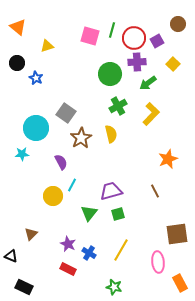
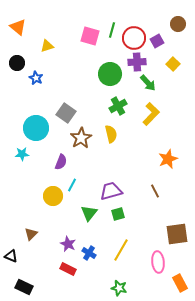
green arrow: rotated 96 degrees counterclockwise
purple semicircle: rotated 49 degrees clockwise
green star: moved 5 px right, 1 px down
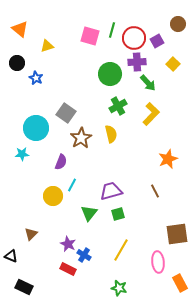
orange triangle: moved 2 px right, 2 px down
blue cross: moved 5 px left, 2 px down
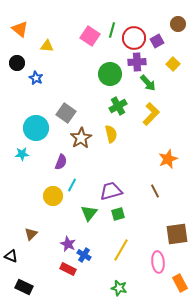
pink square: rotated 18 degrees clockwise
yellow triangle: rotated 24 degrees clockwise
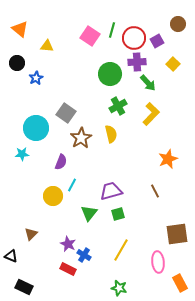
blue star: rotated 16 degrees clockwise
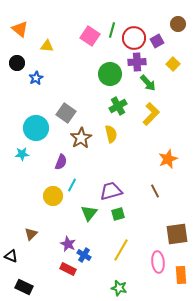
orange rectangle: moved 1 px right, 8 px up; rotated 24 degrees clockwise
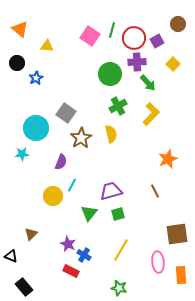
red rectangle: moved 3 px right, 2 px down
black rectangle: rotated 24 degrees clockwise
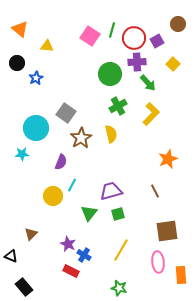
brown square: moved 10 px left, 3 px up
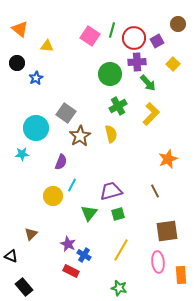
brown star: moved 1 px left, 2 px up
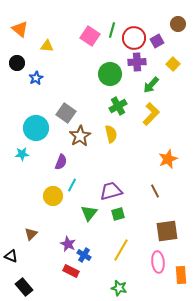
green arrow: moved 3 px right, 2 px down; rotated 84 degrees clockwise
